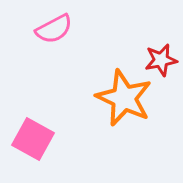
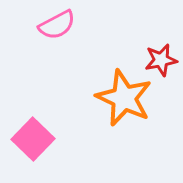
pink semicircle: moved 3 px right, 4 px up
pink square: rotated 15 degrees clockwise
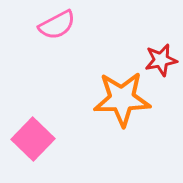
orange star: moved 2 px left, 1 px down; rotated 26 degrees counterclockwise
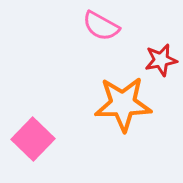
pink semicircle: moved 44 px right, 1 px down; rotated 57 degrees clockwise
orange star: moved 1 px right, 5 px down
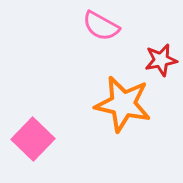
orange star: rotated 14 degrees clockwise
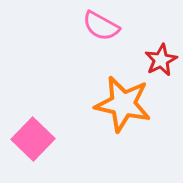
red star: rotated 16 degrees counterclockwise
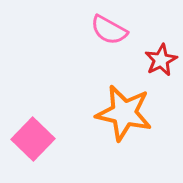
pink semicircle: moved 8 px right, 4 px down
orange star: moved 1 px right, 9 px down
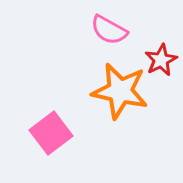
orange star: moved 4 px left, 22 px up
pink square: moved 18 px right, 6 px up; rotated 9 degrees clockwise
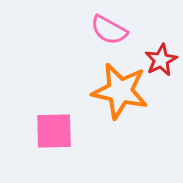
pink square: moved 3 px right, 2 px up; rotated 36 degrees clockwise
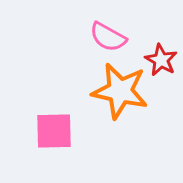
pink semicircle: moved 1 px left, 7 px down
red star: rotated 16 degrees counterclockwise
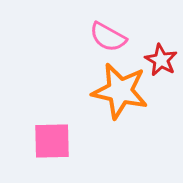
pink square: moved 2 px left, 10 px down
